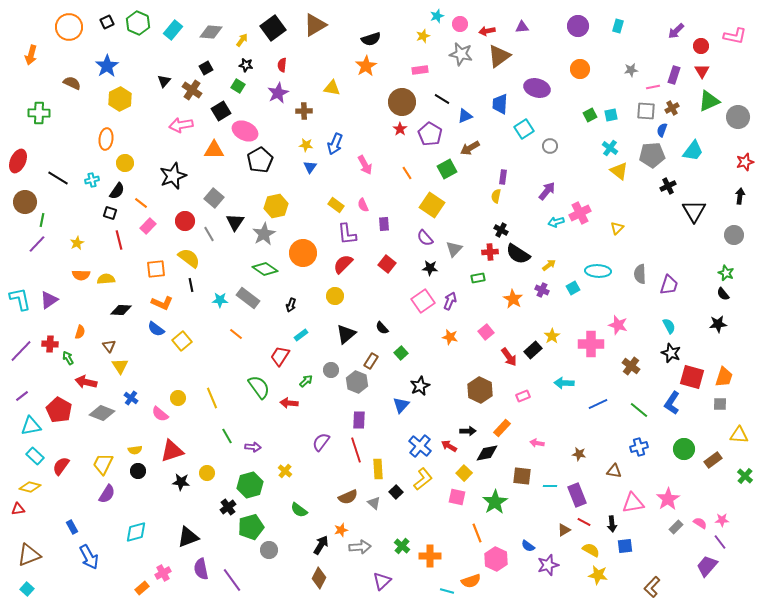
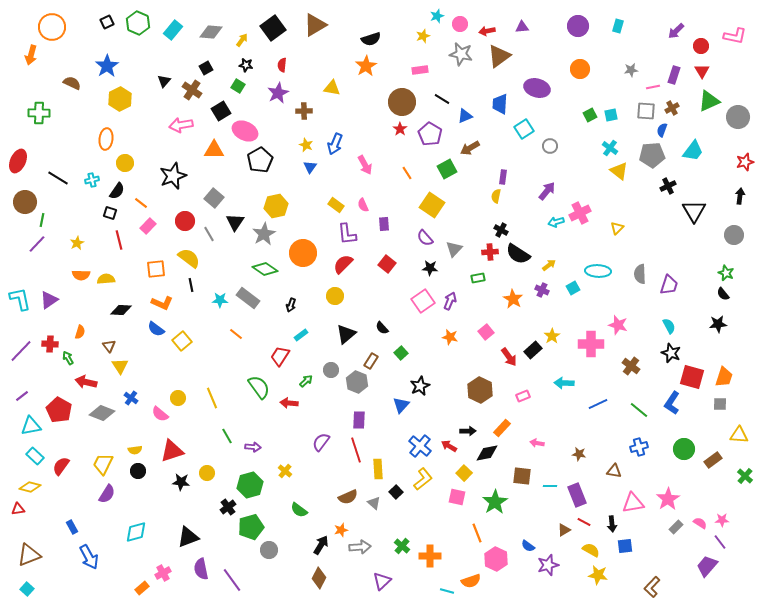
orange circle at (69, 27): moved 17 px left
yellow star at (306, 145): rotated 16 degrees clockwise
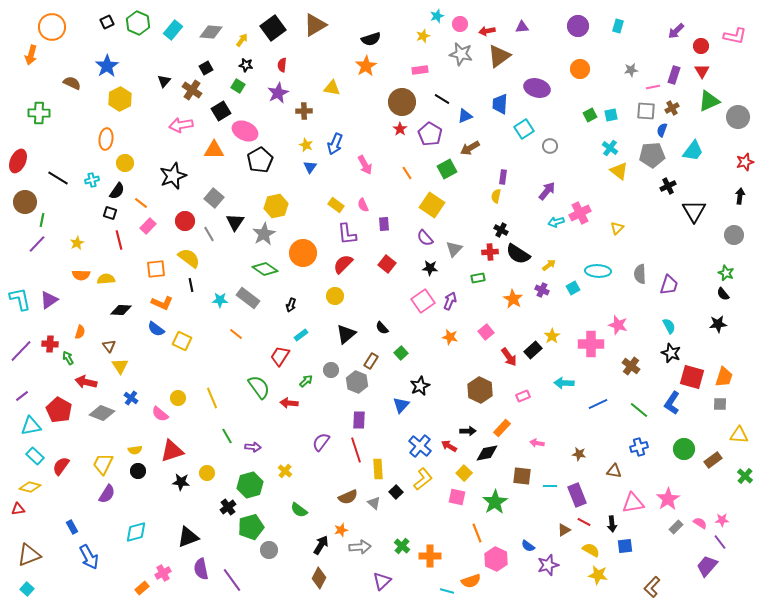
yellow square at (182, 341): rotated 24 degrees counterclockwise
